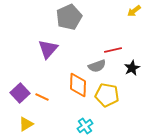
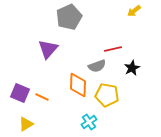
red line: moved 1 px up
purple square: rotated 24 degrees counterclockwise
cyan cross: moved 4 px right, 4 px up
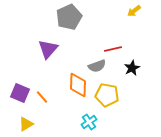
orange line: rotated 24 degrees clockwise
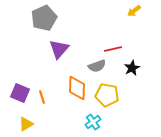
gray pentagon: moved 25 px left, 1 px down
purple triangle: moved 11 px right
orange diamond: moved 1 px left, 3 px down
orange line: rotated 24 degrees clockwise
cyan cross: moved 4 px right
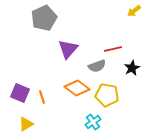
purple triangle: moved 9 px right
orange diamond: rotated 55 degrees counterclockwise
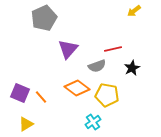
orange line: moved 1 px left; rotated 24 degrees counterclockwise
